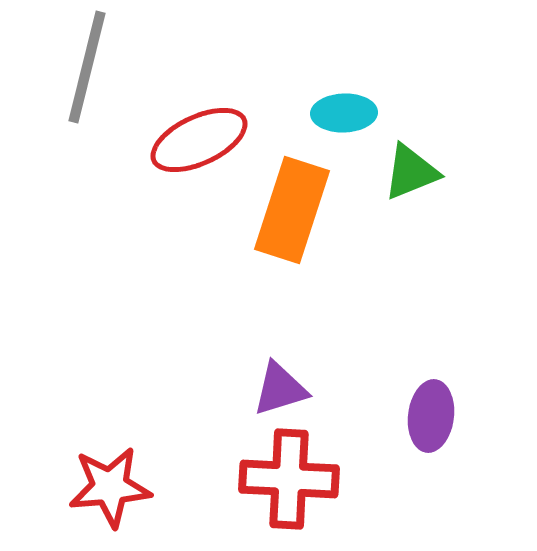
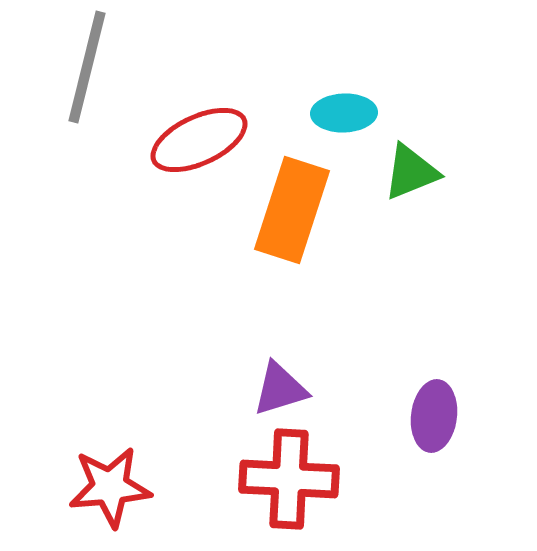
purple ellipse: moved 3 px right
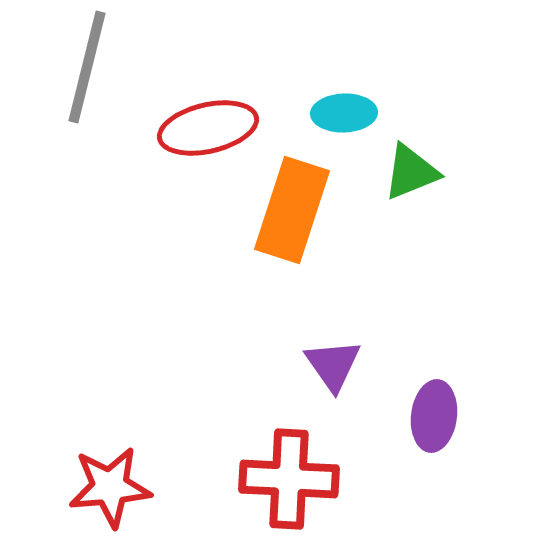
red ellipse: moved 9 px right, 12 px up; rotated 12 degrees clockwise
purple triangle: moved 53 px right, 24 px up; rotated 48 degrees counterclockwise
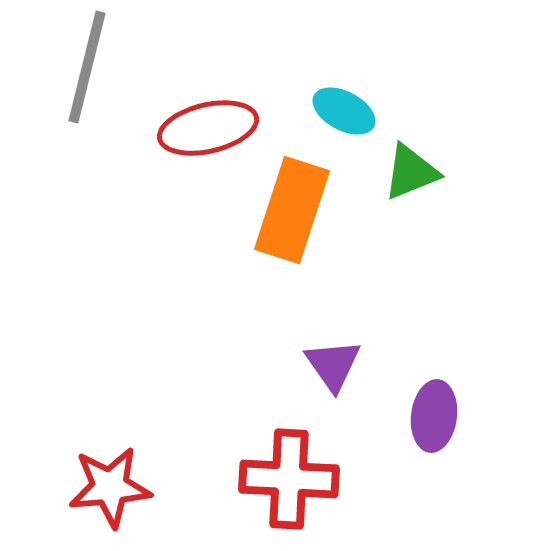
cyan ellipse: moved 2 px up; rotated 30 degrees clockwise
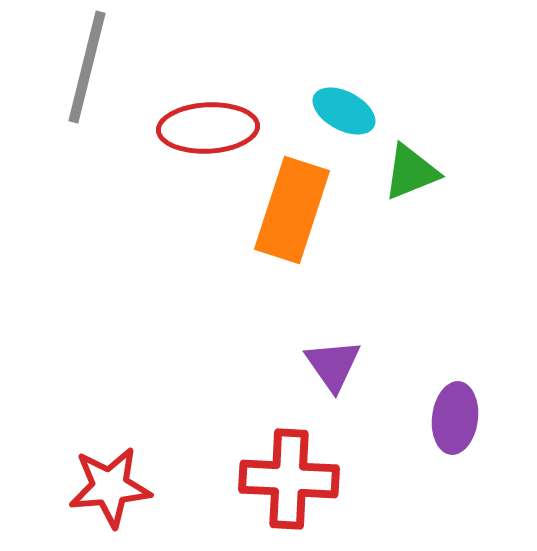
red ellipse: rotated 10 degrees clockwise
purple ellipse: moved 21 px right, 2 px down
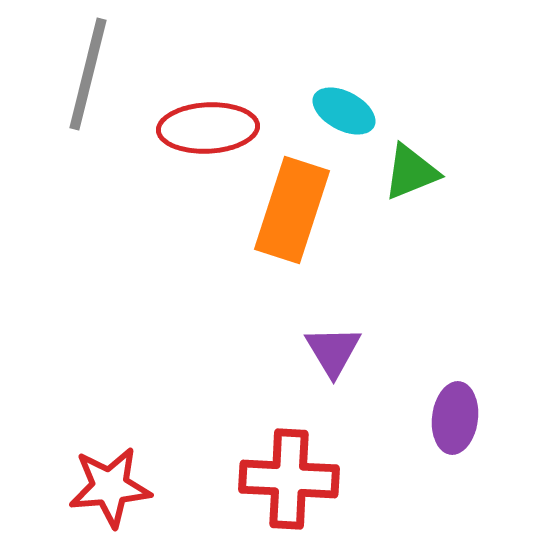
gray line: moved 1 px right, 7 px down
purple triangle: moved 14 px up; rotated 4 degrees clockwise
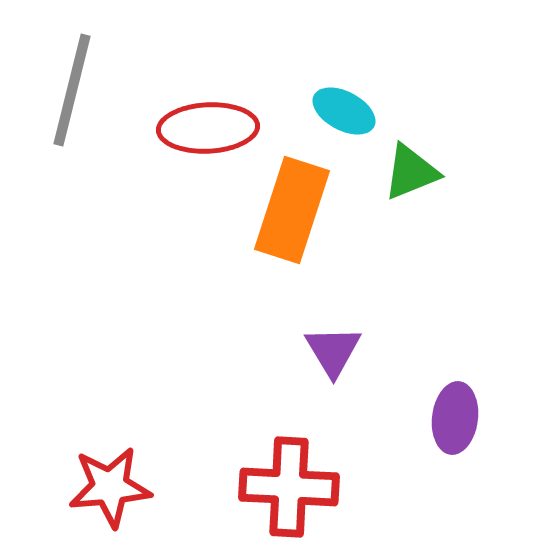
gray line: moved 16 px left, 16 px down
red cross: moved 8 px down
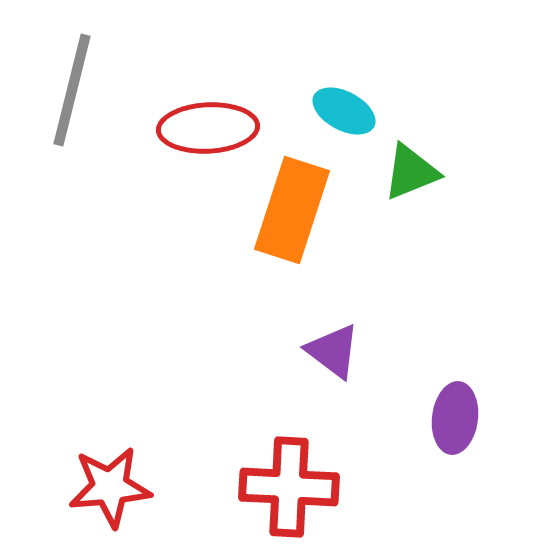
purple triangle: rotated 22 degrees counterclockwise
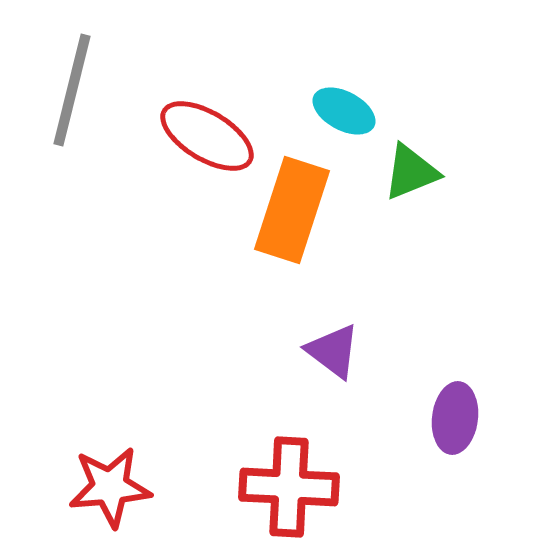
red ellipse: moved 1 px left, 8 px down; rotated 34 degrees clockwise
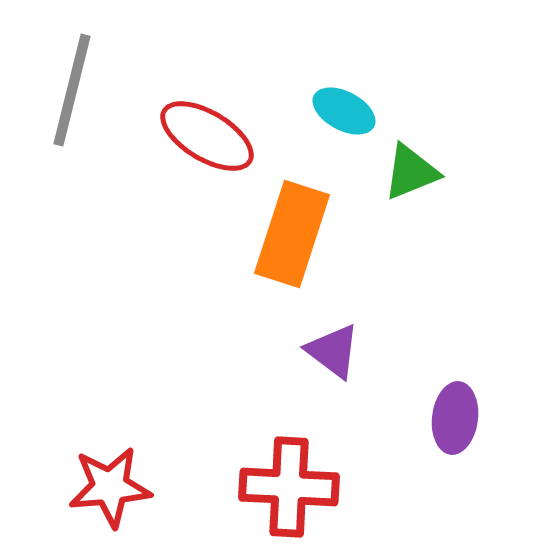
orange rectangle: moved 24 px down
